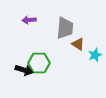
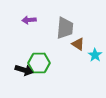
cyan star: rotated 16 degrees counterclockwise
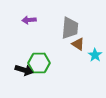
gray trapezoid: moved 5 px right
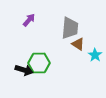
purple arrow: rotated 136 degrees clockwise
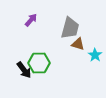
purple arrow: moved 2 px right
gray trapezoid: rotated 10 degrees clockwise
brown triangle: rotated 16 degrees counterclockwise
black arrow: rotated 36 degrees clockwise
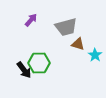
gray trapezoid: moved 4 px left, 1 px up; rotated 60 degrees clockwise
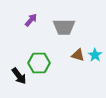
gray trapezoid: moved 2 px left; rotated 15 degrees clockwise
brown triangle: moved 11 px down
black arrow: moved 5 px left, 6 px down
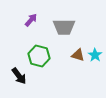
green hexagon: moved 7 px up; rotated 15 degrees clockwise
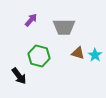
brown triangle: moved 2 px up
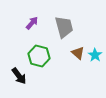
purple arrow: moved 1 px right, 3 px down
gray trapezoid: rotated 105 degrees counterclockwise
brown triangle: rotated 24 degrees clockwise
